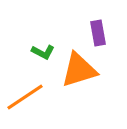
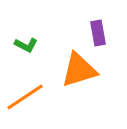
green L-shape: moved 17 px left, 7 px up
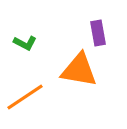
green L-shape: moved 1 px left, 2 px up
orange triangle: rotated 27 degrees clockwise
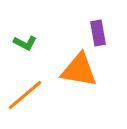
orange line: moved 2 px up; rotated 6 degrees counterclockwise
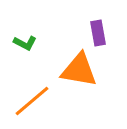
orange line: moved 7 px right, 6 px down
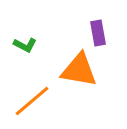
green L-shape: moved 2 px down
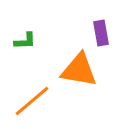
purple rectangle: moved 3 px right
green L-shape: moved 4 px up; rotated 30 degrees counterclockwise
